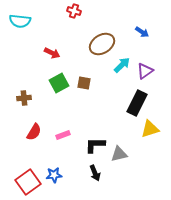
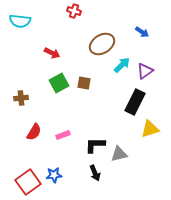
brown cross: moved 3 px left
black rectangle: moved 2 px left, 1 px up
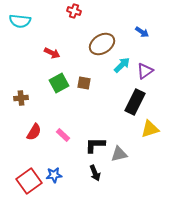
pink rectangle: rotated 64 degrees clockwise
red square: moved 1 px right, 1 px up
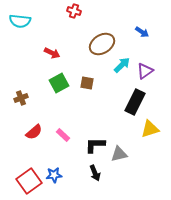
brown square: moved 3 px right
brown cross: rotated 16 degrees counterclockwise
red semicircle: rotated 18 degrees clockwise
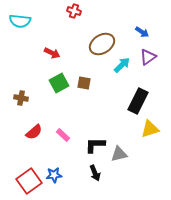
purple triangle: moved 3 px right, 14 px up
brown square: moved 3 px left
brown cross: rotated 32 degrees clockwise
black rectangle: moved 3 px right, 1 px up
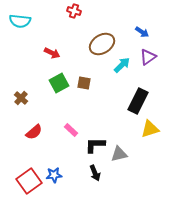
brown cross: rotated 32 degrees clockwise
pink rectangle: moved 8 px right, 5 px up
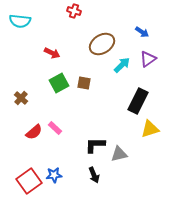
purple triangle: moved 2 px down
pink rectangle: moved 16 px left, 2 px up
black arrow: moved 1 px left, 2 px down
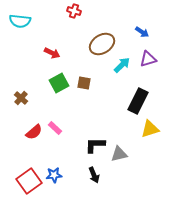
purple triangle: rotated 18 degrees clockwise
